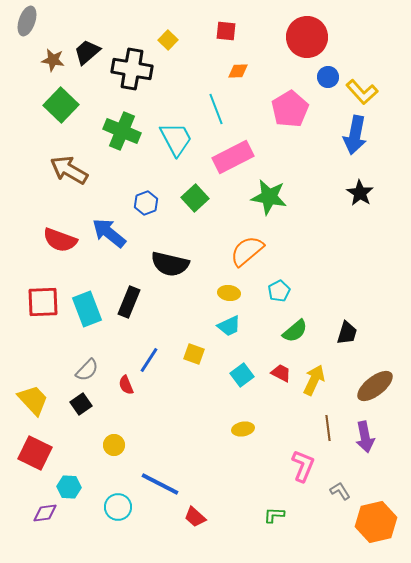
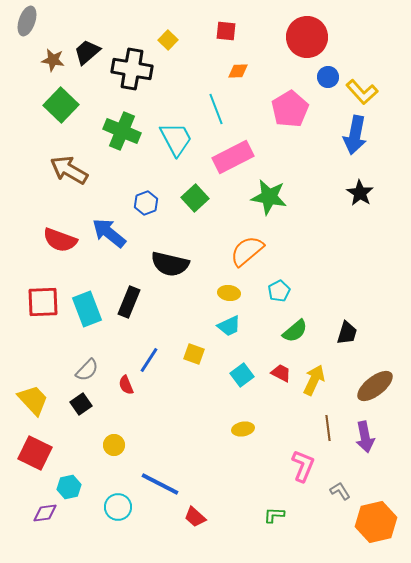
cyan hexagon at (69, 487): rotated 15 degrees counterclockwise
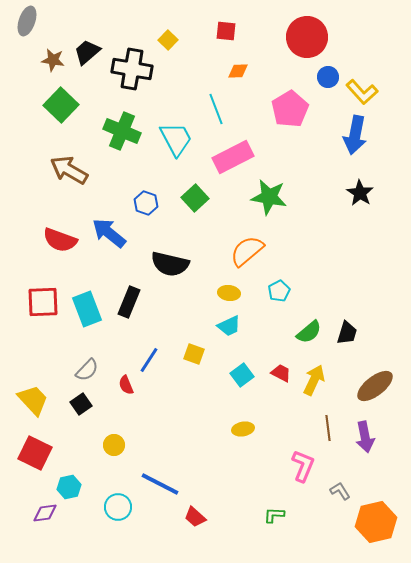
blue hexagon at (146, 203): rotated 20 degrees counterclockwise
green semicircle at (295, 331): moved 14 px right, 1 px down
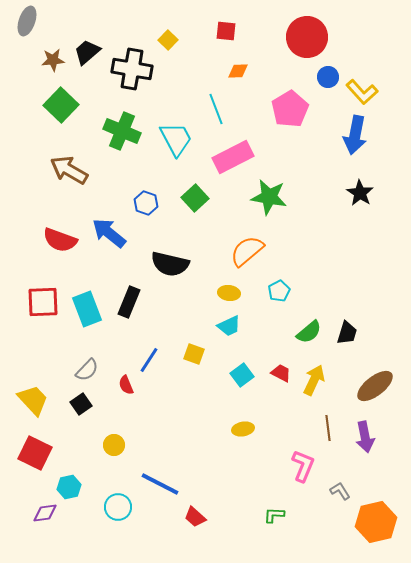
brown star at (53, 60): rotated 15 degrees counterclockwise
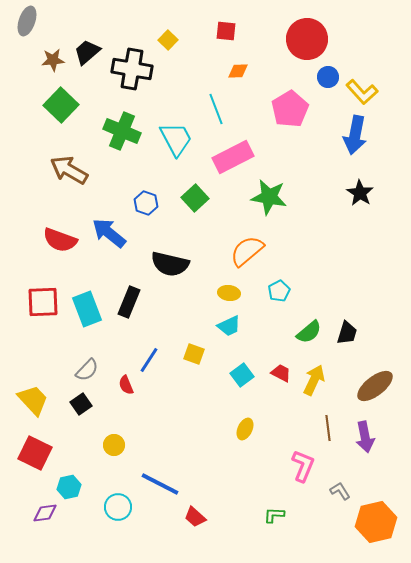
red circle at (307, 37): moved 2 px down
yellow ellipse at (243, 429): moved 2 px right; rotated 55 degrees counterclockwise
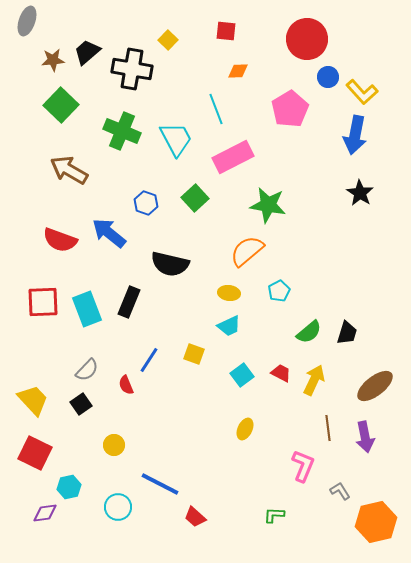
green star at (269, 197): moved 1 px left, 8 px down
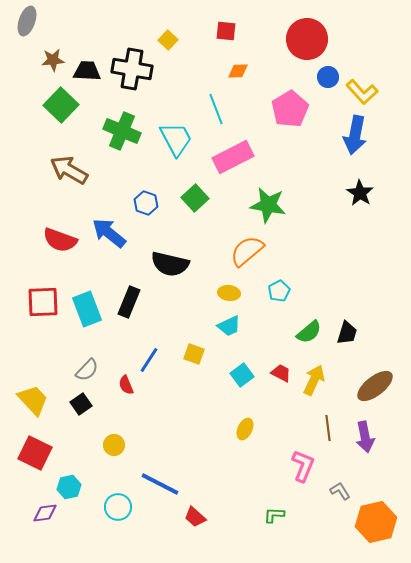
black trapezoid at (87, 52): moved 19 px down; rotated 44 degrees clockwise
